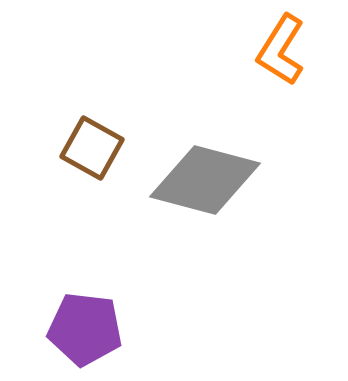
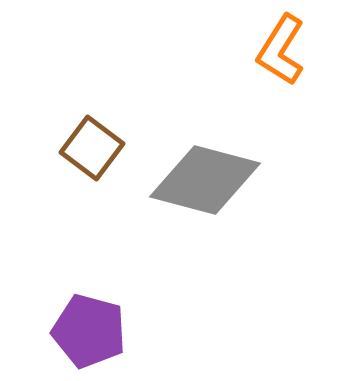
brown square: rotated 8 degrees clockwise
purple pentagon: moved 4 px right, 2 px down; rotated 8 degrees clockwise
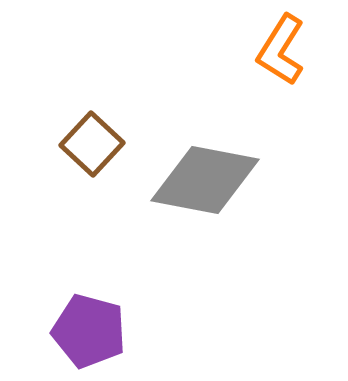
brown square: moved 4 px up; rotated 6 degrees clockwise
gray diamond: rotated 4 degrees counterclockwise
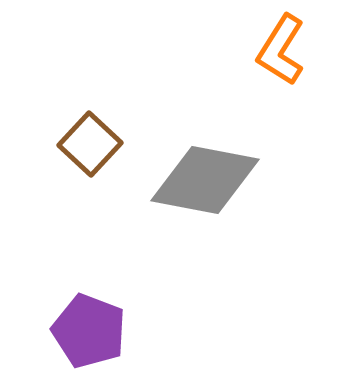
brown square: moved 2 px left
purple pentagon: rotated 6 degrees clockwise
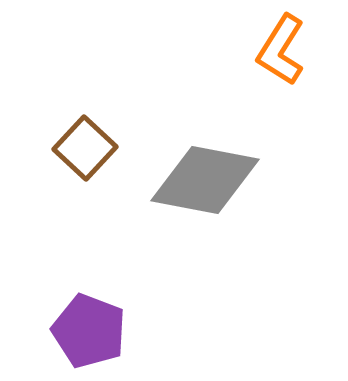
brown square: moved 5 px left, 4 px down
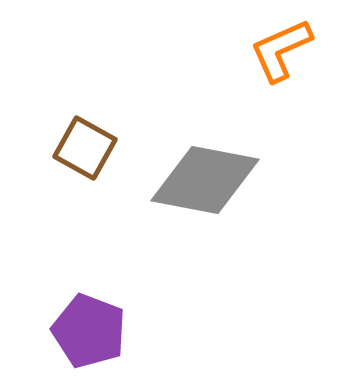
orange L-shape: rotated 34 degrees clockwise
brown square: rotated 14 degrees counterclockwise
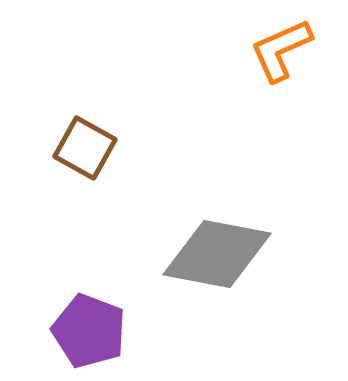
gray diamond: moved 12 px right, 74 px down
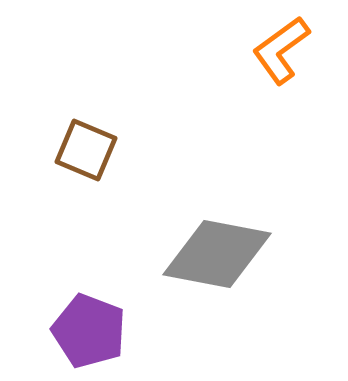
orange L-shape: rotated 12 degrees counterclockwise
brown square: moved 1 px right, 2 px down; rotated 6 degrees counterclockwise
